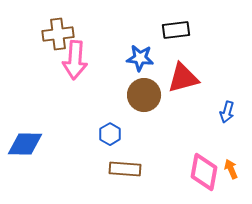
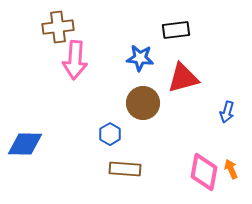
brown cross: moved 7 px up
brown circle: moved 1 px left, 8 px down
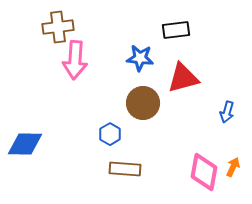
orange arrow: moved 2 px right, 2 px up; rotated 48 degrees clockwise
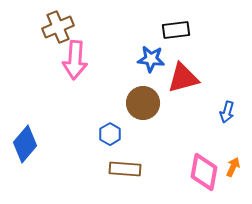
brown cross: rotated 16 degrees counterclockwise
blue star: moved 11 px right, 1 px down
blue diamond: rotated 51 degrees counterclockwise
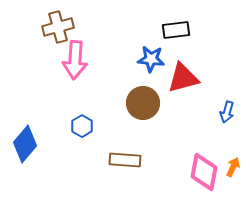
brown cross: rotated 8 degrees clockwise
blue hexagon: moved 28 px left, 8 px up
brown rectangle: moved 9 px up
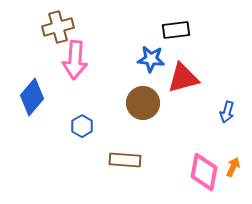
blue diamond: moved 7 px right, 47 px up
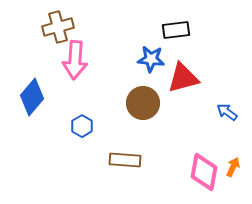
blue arrow: rotated 110 degrees clockwise
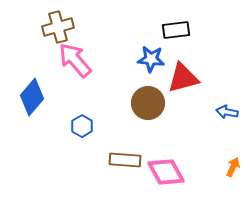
pink arrow: rotated 135 degrees clockwise
brown circle: moved 5 px right
blue arrow: rotated 25 degrees counterclockwise
pink diamond: moved 38 px left; rotated 39 degrees counterclockwise
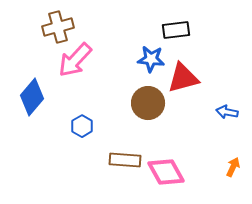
pink arrow: rotated 96 degrees counterclockwise
